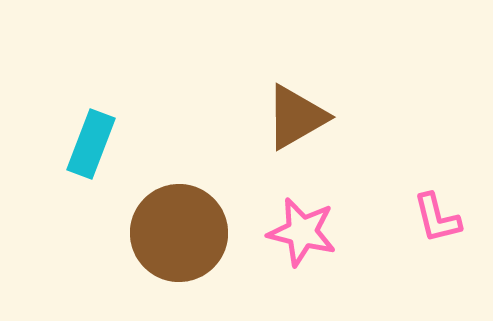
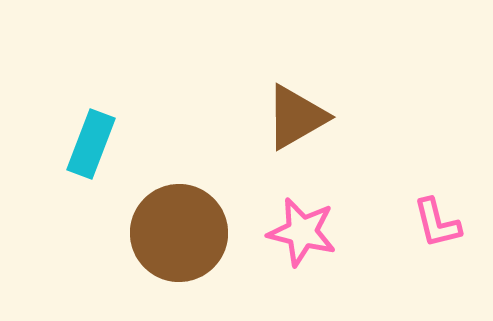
pink L-shape: moved 5 px down
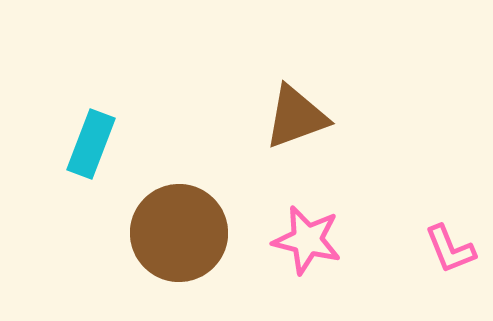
brown triangle: rotated 10 degrees clockwise
pink L-shape: moved 13 px right, 26 px down; rotated 8 degrees counterclockwise
pink star: moved 5 px right, 8 px down
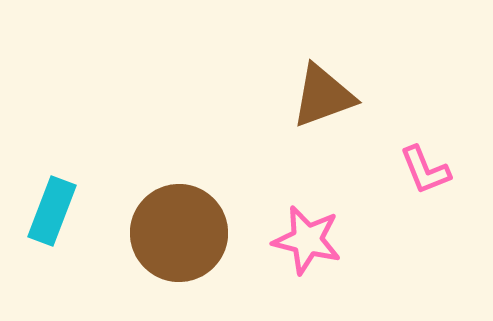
brown triangle: moved 27 px right, 21 px up
cyan rectangle: moved 39 px left, 67 px down
pink L-shape: moved 25 px left, 79 px up
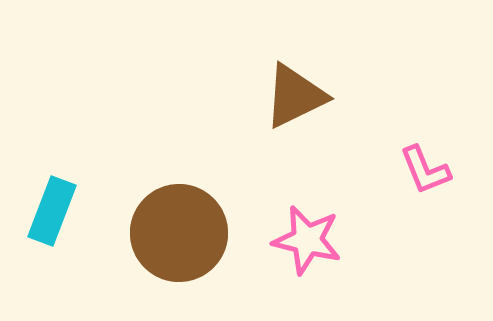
brown triangle: moved 28 px left; rotated 6 degrees counterclockwise
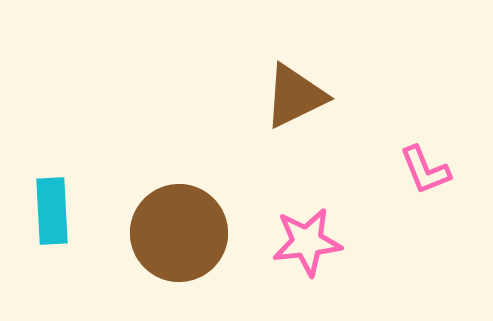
cyan rectangle: rotated 24 degrees counterclockwise
pink star: moved 2 px down; rotated 20 degrees counterclockwise
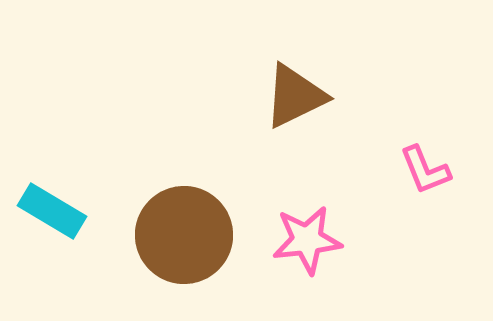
cyan rectangle: rotated 56 degrees counterclockwise
brown circle: moved 5 px right, 2 px down
pink star: moved 2 px up
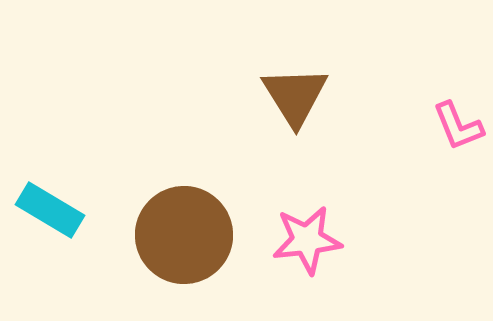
brown triangle: rotated 36 degrees counterclockwise
pink L-shape: moved 33 px right, 44 px up
cyan rectangle: moved 2 px left, 1 px up
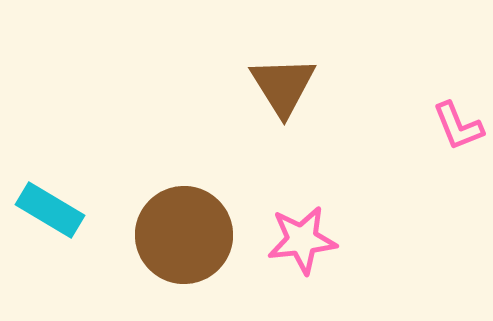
brown triangle: moved 12 px left, 10 px up
pink star: moved 5 px left
